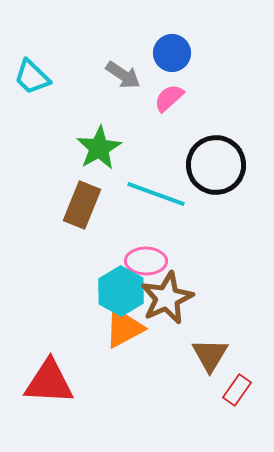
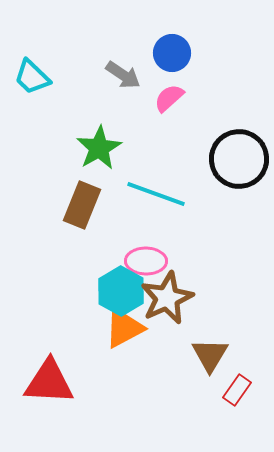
black circle: moved 23 px right, 6 px up
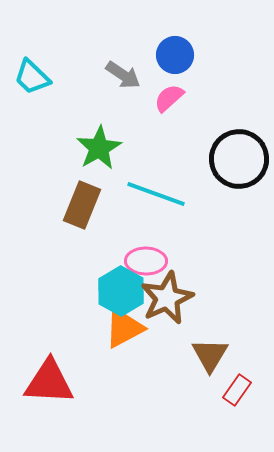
blue circle: moved 3 px right, 2 px down
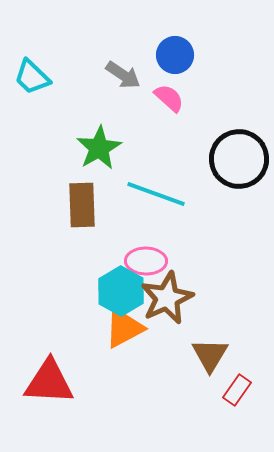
pink semicircle: rotated 84 degrees clockwise
brown rectangle: rotated 24 degrees counterclockwise
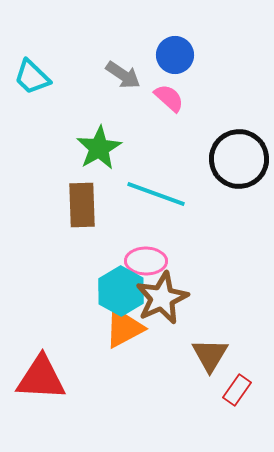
brown star: moved 5 px left
red triangle: moved 8 px left, 4 px up
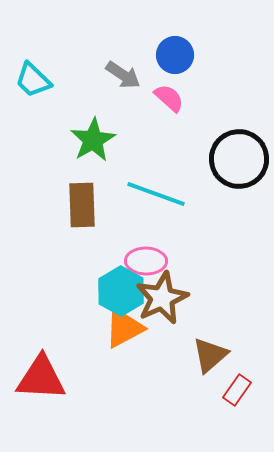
cyan trapezoid: moved 1 px right, 3 px down
green star: moved 6 px left, 8 px up
brown triangle: rotated 18 degrees clockwise
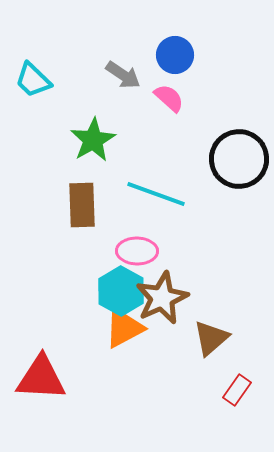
pink ellipse: moved 9 px left, 10 px up
brown triangle: moved 1 px right, 17 px up
